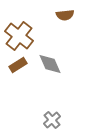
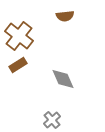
brown semicircle: moved 1 px down
gray diamond: moved 13 px right, 15 px down
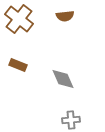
brown cross: moved 17 px up
brown rectangle: rotated 54 degrees clockwise
gray cross: moved 19 px right; rotated 36 degrees clockwise
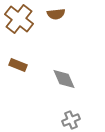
brown semicircle: moved 9 px left, 2 px up
gray diamond: moved 1 px right
gray cross: rotated 18 degrees counterclockwise
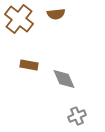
brown rectangle: moved 11 px right; rotated 12 degrees counterclockwise
gray cross: moved 6 px right, 4 px up
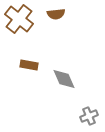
gray cross: moved 12 px right
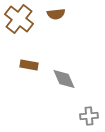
gray cross: rotated 18 degrees clockwise
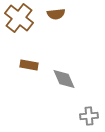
brown cross: moved 1 px up
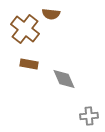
brown semicircle: moved 5 px left; rotated 12 degrees clockwise
brown cross: moved 6 px right, 11 px down
brown rectangle: moved 1 px up
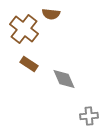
brown cross: moved 1 px left
brown rectangle: rotated 24 degrees clockwise
